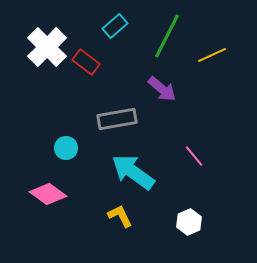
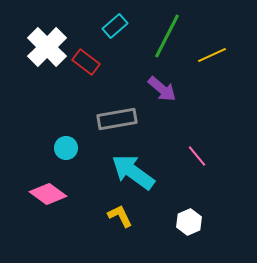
pink line: moved 3 px right
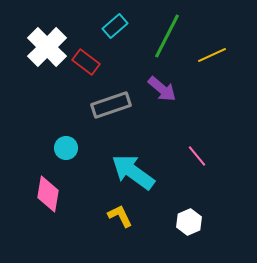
gray rectangle: moved 6 px left, 14 px up; rotated 9 degrees counterclockwise
pink diamond: rotated 63 degrees clockwise
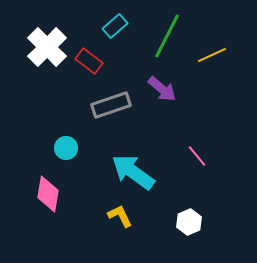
red rectangle: moved 3 px right, 1 px up
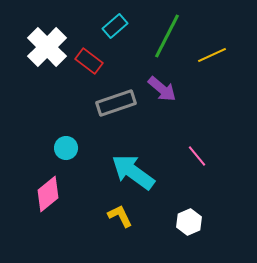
gray rectangle: moved 5 px right, 2 px up
pink diamond: rotated 42 degrees clockwise
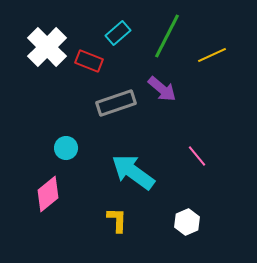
cyan rectangle: moved 3 px right, 7 px down
red rectangle: rotated 16 degrees counterclockwise
yellow L-shape: moved 3 px left, 4 px down; rotated 28 degrees clockwise
white hexagon: moved 2 px left
